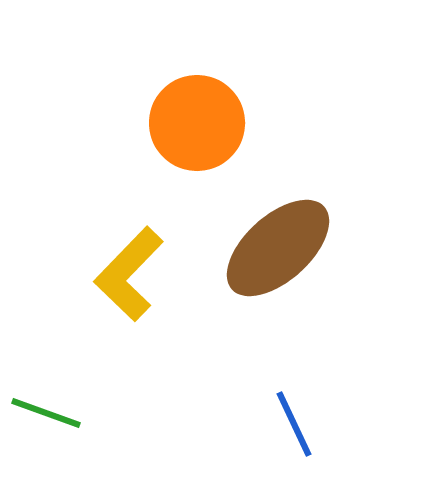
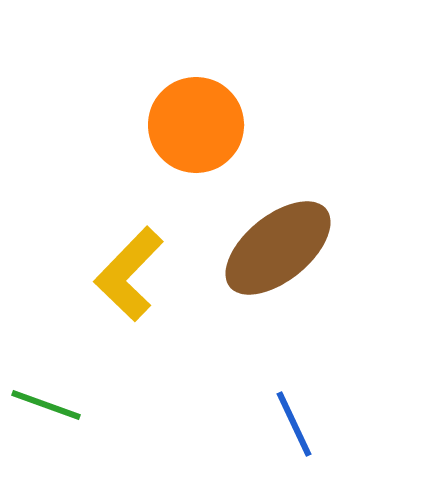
orange circle: moved 1 px left, 2 px down
brown ellipse: rotated 3 degrees clockwise
green line: moved 8 px up
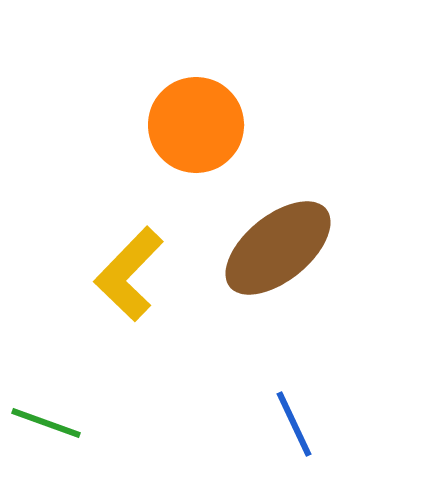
green line: moved 18 px down
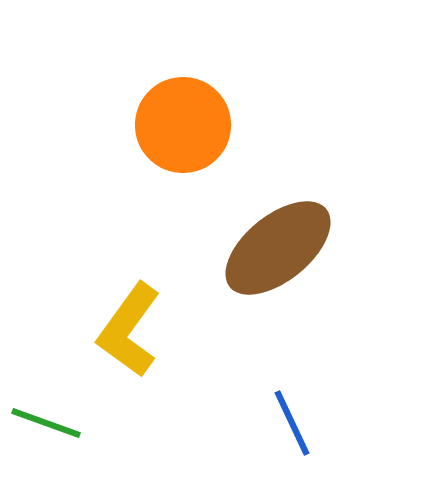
orange circle: moved 13 px left
yellow L-shape: moved 56 px down; rotated 8 degrees counterclockwise
blue line: moved 2 px left, 1 px up
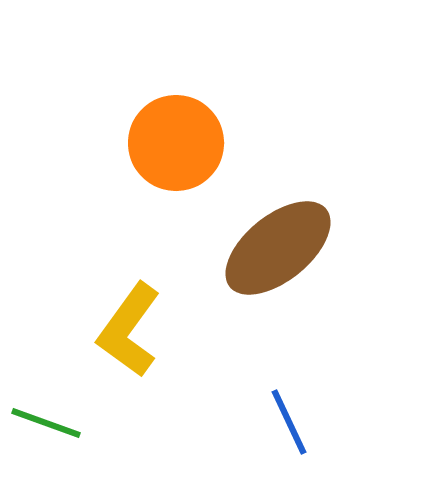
orange circle: moved 7 px left, 18 px down
blue line: moved 3 px left, 1 px up
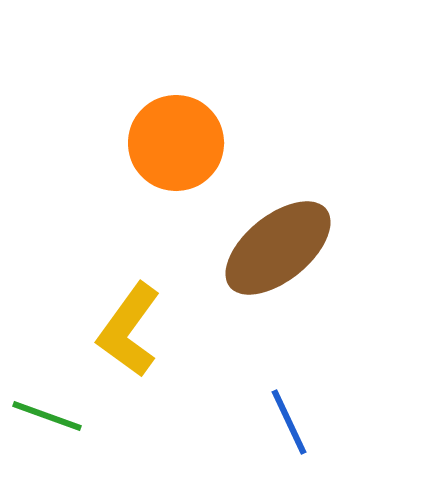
green line: moved 1 px right, 7 px up
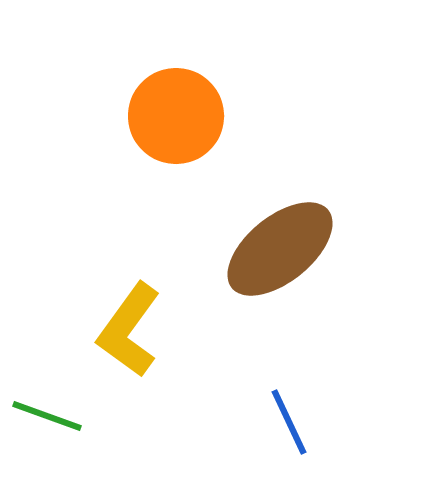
orange circle: moved 27 px up
brown ellipse: moved 2 px right, 1 px down
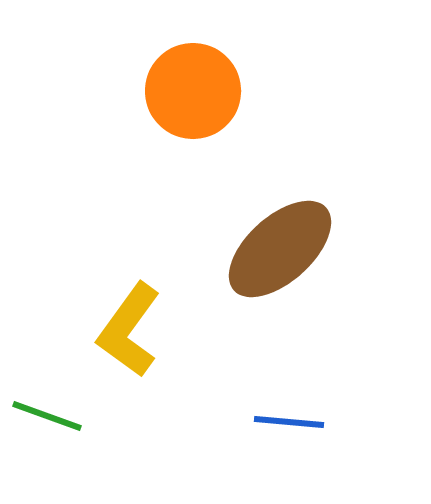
orange circle: moved 17 px right, 25 px up
brown ellipse: rotated 3 degrees counterclockwise
blue line: rotated 60 degrees counterclockwise
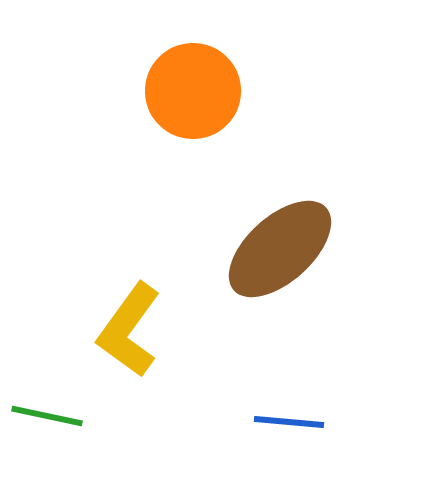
green line: rotated 8 degrees counterclockwise
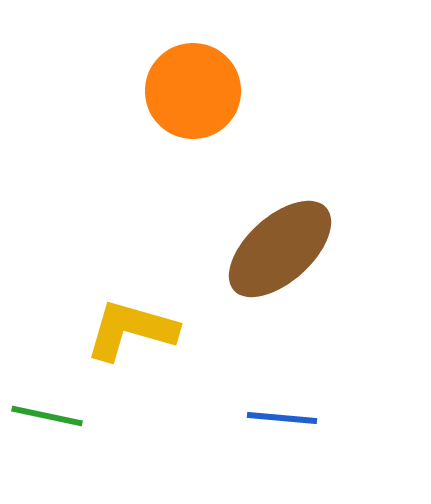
yellow L-shape: moved 2 px right; rotated 70 degrees clockwise
blue line: moved 7 px left, 4 px up
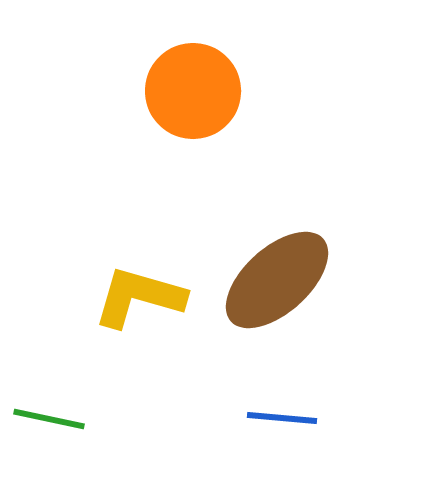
brown ellipse: moved 3 px left, 31 px down
yellow L-shape: moved 8 px right, 33 px up
green line: moved 2 px right, 3 px down
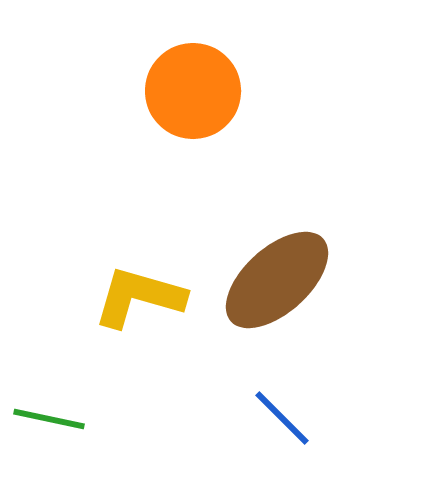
blue line: rotated 40 degrees clockwise
